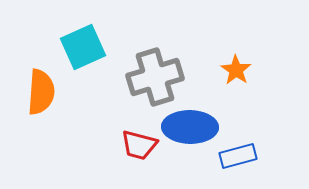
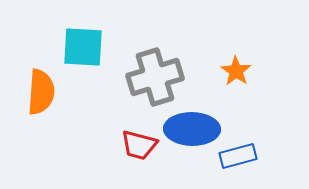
cyan square: rotated 27 degrees clockwise
orange star: moved 1 px down
blue ellipse: moved 2 px right, 2 px down
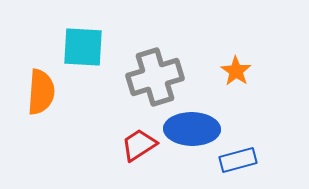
red trapezoid: rotated 132 degrees clockwise
blue rectangle: moved 4 px down
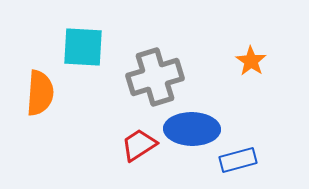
orange star: moved 15 px right, 10 px up
orange semicircle: moved 1 px left, 1 px down
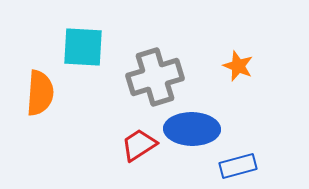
orange star: moved 13 px left, 5 px down; rotated 12 degrees counterclockwise
blue rectangle: moved 6 px down
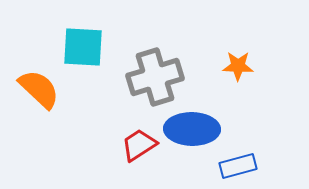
orange star: rotated 20 degrees counterclockwise
orange semicircle: moved 1 px left, 4 px up; rotated 51 degrees counterclockwise
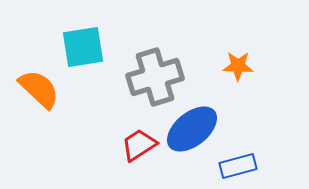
cyan square: rotated 12 degrees counterclockwise
blue ellipse: rotated 40 degrees counterclockwise
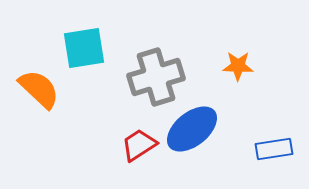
cyan square: moved 1 px right, 1 px down
gray cross: moved 1 px right
blue rectangle: moved 36 px right, 17 px up; rotated 6 degrees clockwise
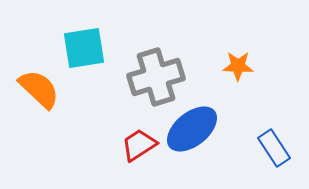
blue rectangle: moved 1 px up; rotated 66 degrees clockwise
